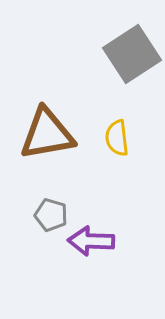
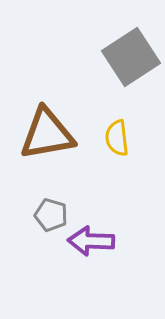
gray square: moved 1 px left, 3 px down
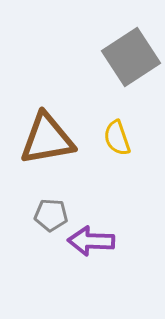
brown triangle: moved 5 px down
yellow semicircle: rotated 12 degrees counterclockwise
gray pentagon: rotated 12 degrees counterclockwise
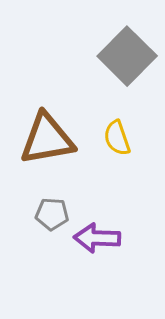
gray square: moved 4 px left, 1 px up; rotated 12 degrees counterclockwise
gray pentagon: moved 1 px right, 1 px up
purple arrow: moved 6 px right, 3 px up
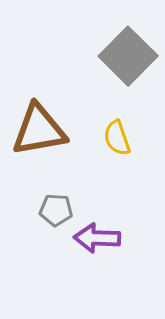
gray square: moved 1 px right
brown triangle: moved 8 px left, 9 px up
gray pentagon: moved 4 px right, 4 px up
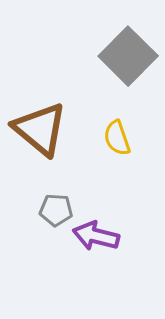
brown triangle: moved 1 px right, 1 px up; rotated 50 degrees clockwise
purple arrow: moved 1 px left, 2 px up; rotated 12 degrees clockwise
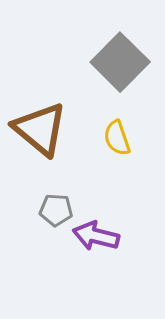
gray square: moved 8 px left, 6 px down
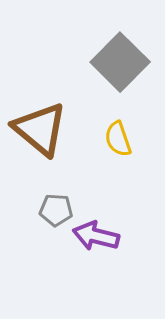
yellow semicircle: moved 1 px right, 1 px down
